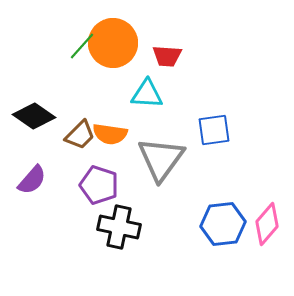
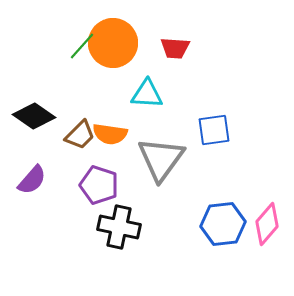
red trapezoid: moved 8 px right, 8 px up
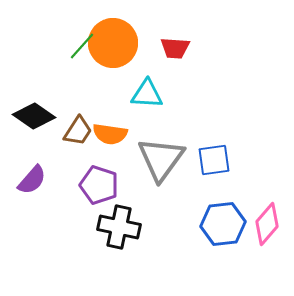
blue square: moved 30 px down
brown trapezoid: moved 2 px left, 4 px up; rotated 12 degrees counterclockwise
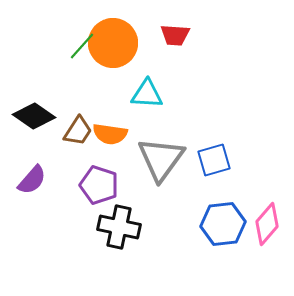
red trapezoid: moved 13 px up
blue square: rotated 8 degrees counterclockwise
